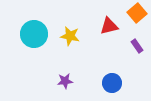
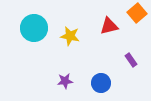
cyan circle: moved 6 px up
purple rectangle: moved 6 px left, 14 px down
blue circle: moved 11 px left
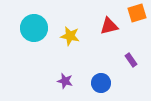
orange square: rotated 24 degrees clockwise
purple star: rotated 21 degrees clockwise
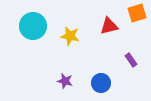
cyan circle: moved 1 px left, 2 px up
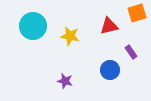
purple rectangle: moved 8 px up
blue circle: moved 9 px right, 13 px up
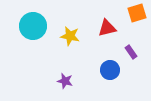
red triangle: moved 2 px left, 2 px down
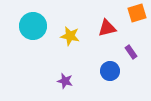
blue circle: moved 1 px down
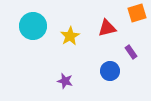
yellow star: rotated 30 degrees clockwise
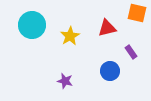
orange square: rotated 30 degrees clockwise
cyan circle: moved 1 px left, 1 px up
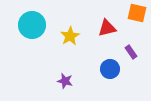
blue circle: moved 2 px up
